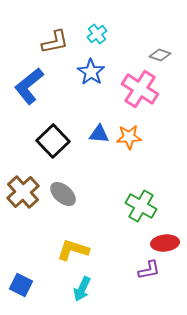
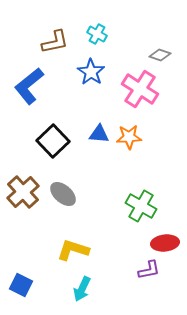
cyan cross: rotated 24 degrees counterclockwise
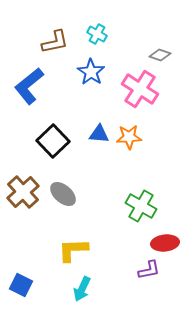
yellow L-shape: rotated 20 degrees counterclockwise
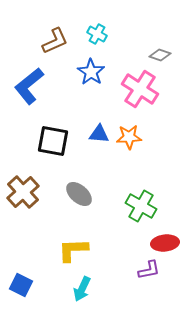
brown L-shape: moved 1 px up; rotated 12 degrees counterclockwise
black square: rotated 36 degrees counterclockwise
gray ellipse: moved 16 px right
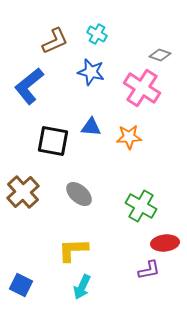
blue star: rotated 20 degrees counterclockwise
pink cross: moved 2 px right, 1 px up
blue triangle: moved 8 px left, 7 px up
cyan arrow: moved 2 px up
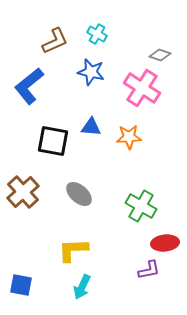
blue square: rotated 15 degrees counterclockwise
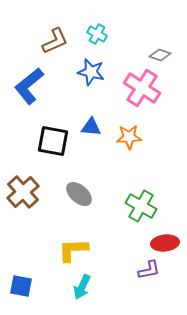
blue square: moved 1 px down
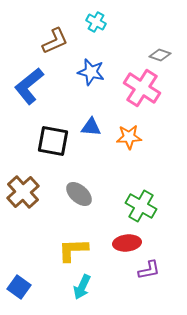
cyan cross: moved 1 px left, 12 px up
red ellipse: moved 38 px left
blue square: moved 2 px left, 1 px down; rotated 25 degrees clockwise
